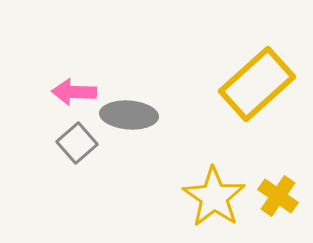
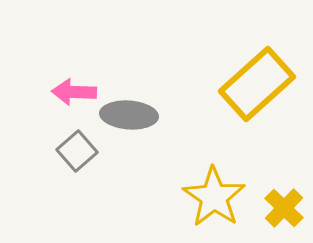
gray square: moved 8 px down
yellow cross: moved 6 px right, 12 px down; rotated 9 degrees clockwise
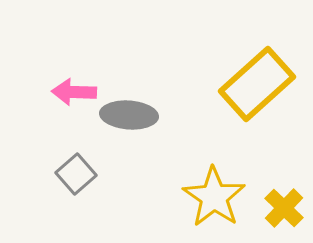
gray square: moved 1 px left, 23 px down
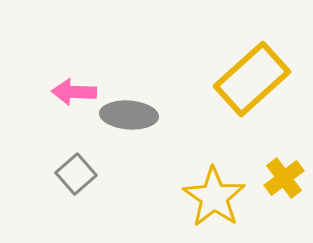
yellow rectangle: moved 5 px left, 5 px up
yellow cross: moved 30 px up; rotated 9 degrees clockwise
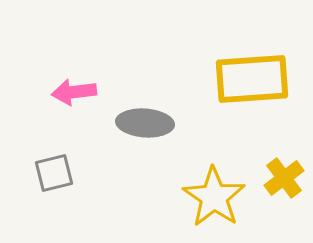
yellow rectangle: rotated 38 degrees clockwise
pink arrow: rotated 9 degrees counterclockwise
gray ellipse: moved 16 px right, 8 px down
gray square: moved 22 px left, 1 px up; rotated 27 degrees clockwise
